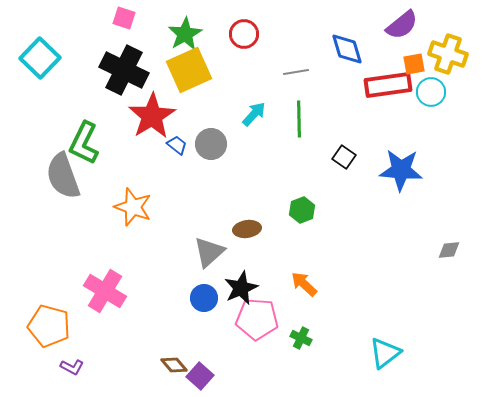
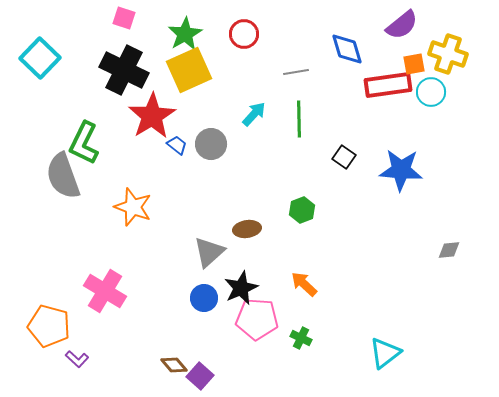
purple L-shape: moved 5 px right, 8 px up; rotated 15 degrees clockwise
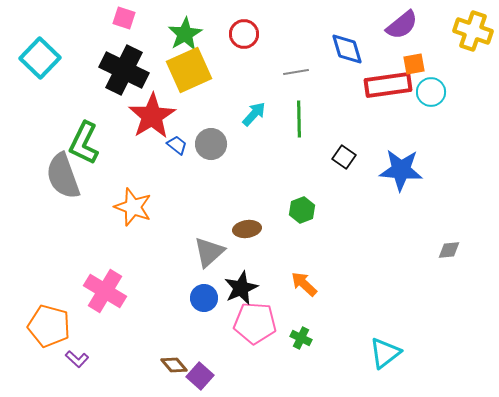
yellow cross: moved 25 px right, 23 px up
pink pentagon: moved 2 px left, 4 px down
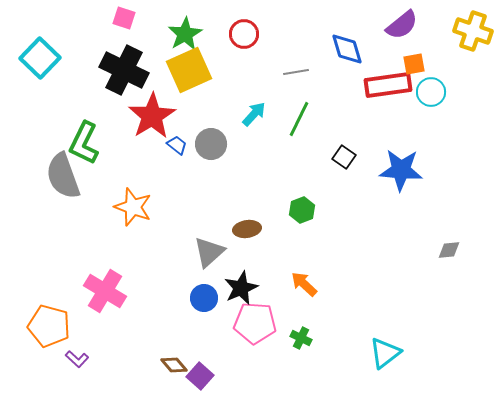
green line: rotated 27 degrees clockwise
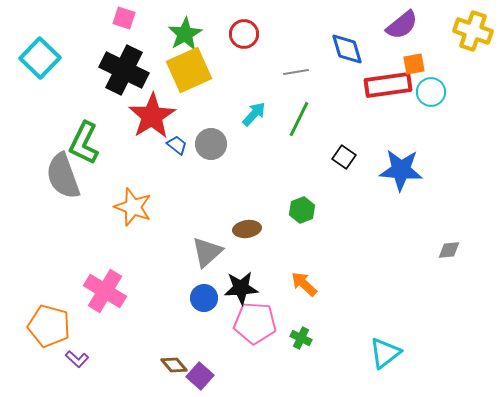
gray triangle: moved 2 px left
black star: rotated 20 degrees clockwise
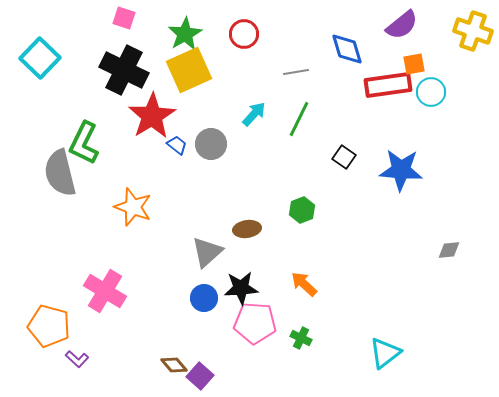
gray semicircle: moved 3 px left, 3 px up; rotated 6 degrees clockwise
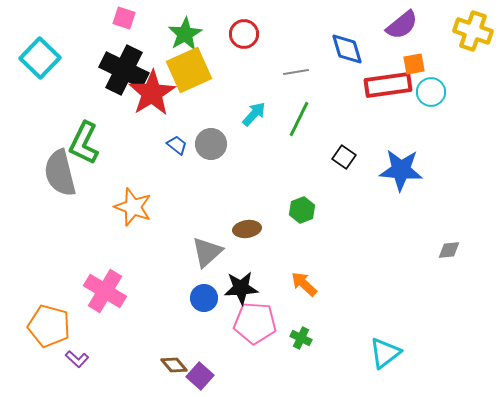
red star: moved 23 px up
